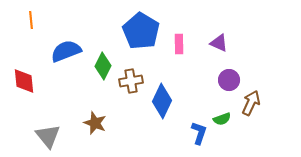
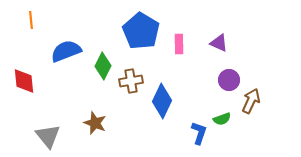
brown arrow: moved 2 px up
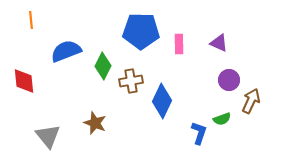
blue pentagon: rotated 30 degrees counterclockwise
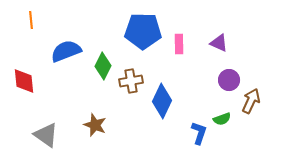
blue pentagon: moved 2 px right
brown star: moved 2 px down
gray triangle: moved 2 px left, 1 px up; rotated 16 degrees counterclockwise
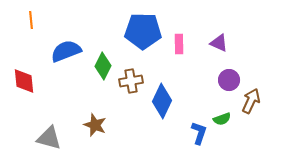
gray triangle: moved 3 px right, 3 px down; rotated 20 degrees counterclockwise
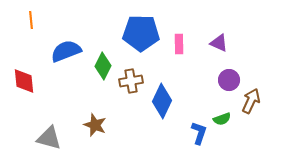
blue pentagon: moved 2 px left, 2 px down
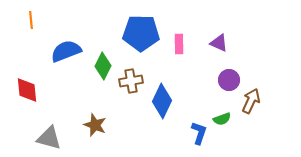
red diamond: moved 3 px right, 9 px down
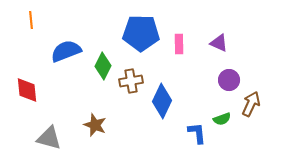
brown arrow: moved 3 px down
blue L-shape: moved 2 px left; rotated 25 degrees counterclockwise
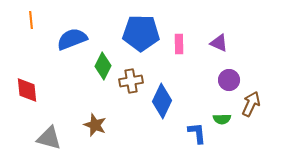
blue semicircle: moved 6 px right, 12 px up
green semicircle: rotated 18 degrees clockwise
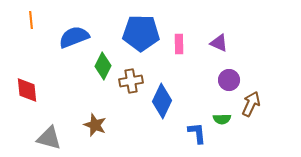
blue semicircle: moved 2 px right, 2 px up
